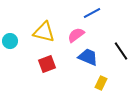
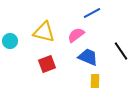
yellow rectangle: moved 6 px left, 2 px up; rotated 24 degrees counterclockwise
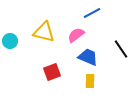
black line: moved 2 px up
red square: moved 5 px right, 8 px down
yellow rectangle: moved 5 px left
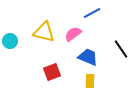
pink semicircle: moved 3 px left, 1 px up
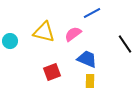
black line: moved 4 px right, 5 px up
blue trapezoid: moved 1 px left, 2 px down
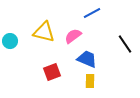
pink semicircle: moved 2 px down
